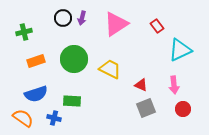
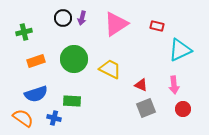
red rectangle: rotated 40 degrees counterclockwise
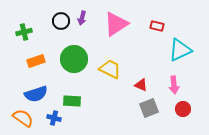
black circle: moved 2 px left, 3 px down
gray square: moved 3 px right
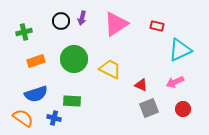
pink arrow: moved 1 px right, 3 px up; rotated 72 degrees clockwise
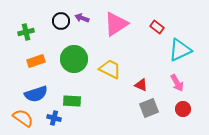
purple arrow: rotated 96 degrees clockwise
red rectangle: moved 1 px down; rotated 24 degrees clockwise
green cross: moved 2 px right
pink arrow: moved 2 px right, 1 px down; rotated 96 degrees counterclockwise
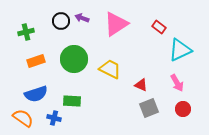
red rectangle: moved 2 px right
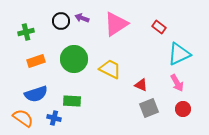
cyan triangle: moved 1 px left, 4 px down
